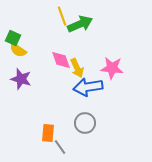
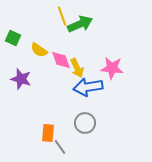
yellow semicircle: moved 21 px right
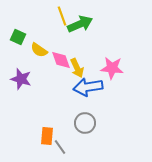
green square: moved 5 px right, 1 px up
orange rectangle: moved 1 px left, 3 px down
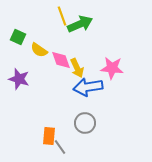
purple star: moved 2 px left
orange rectangle: moved 2 px right
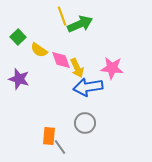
green square: rotated 21 degrees clockwise
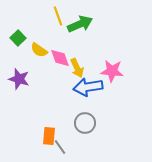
yellow line: moved 4 px left
green square: moved 1 px down
pink diamond: moved 1 px left, 2 px up
pink star: moved 3 px down
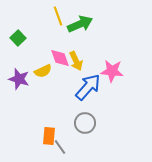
yellow semicircle: moved 4 px right, 21 px down; rotated 60 degrees counterclockwise
yellow arrow: moved 1 px left, 7 px up
blue arrow: rotated 140 degrees clockwise
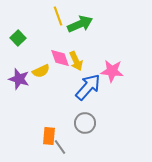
yellow semicircle: moved 2 px left
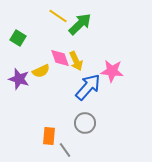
yellow line: rotated 36 degrees counterclockwise
green arrow: rotated 20 degrees counterclockwise
green square: rotated 14 degrees counterclockwise
gray line: moved 5 px right, 3 px down
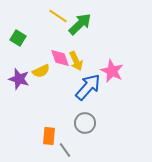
pink star: rotated 20 degrees clockwise
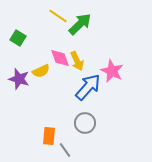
yellow arrow: moved 1 px right
